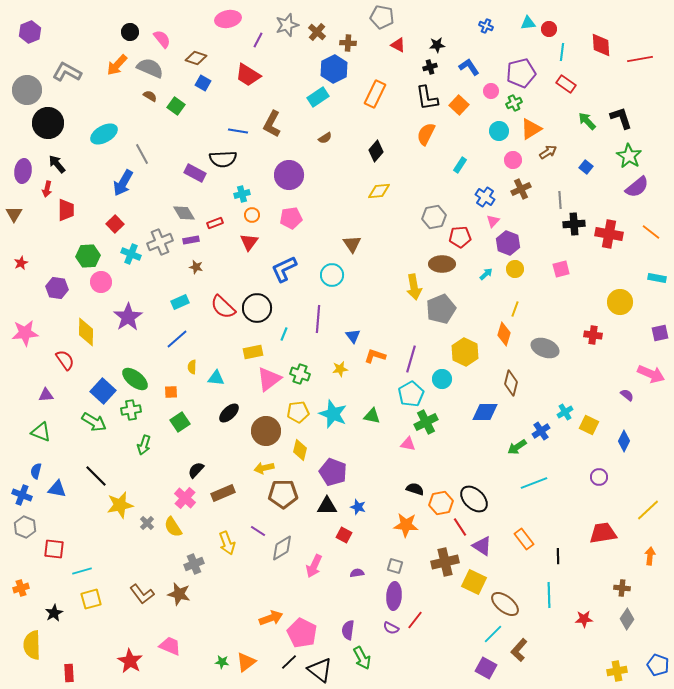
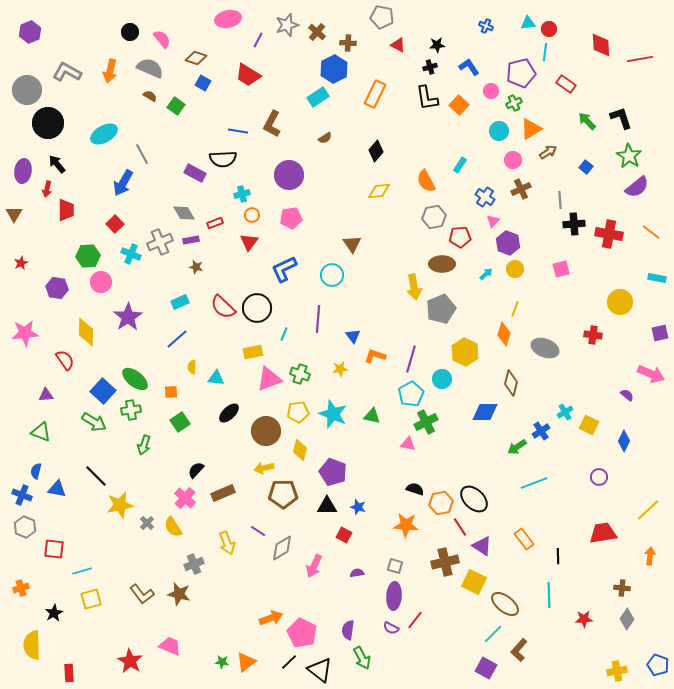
cyan line at (562, 52): moved 17 px left
orange arrow at (117, 65): moved 7 px left, 6 px down; rotated 30 degrees counterclockwise
orange semicircle at (426, 134): moved 47 px down; rotated 55 degrees counterclockwise
pink triangle at (269, 379): rotated 16 degrees clockwise
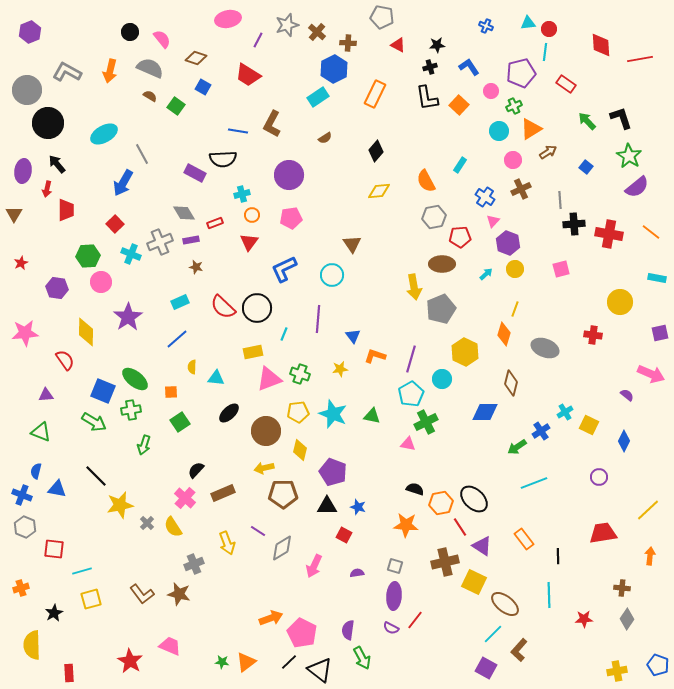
blue square at (203, 83): moved 4 px down
green cross at (514, 103): moved 3 px down
blue square at (103, 391): rotated 20 degrees counterclockwise
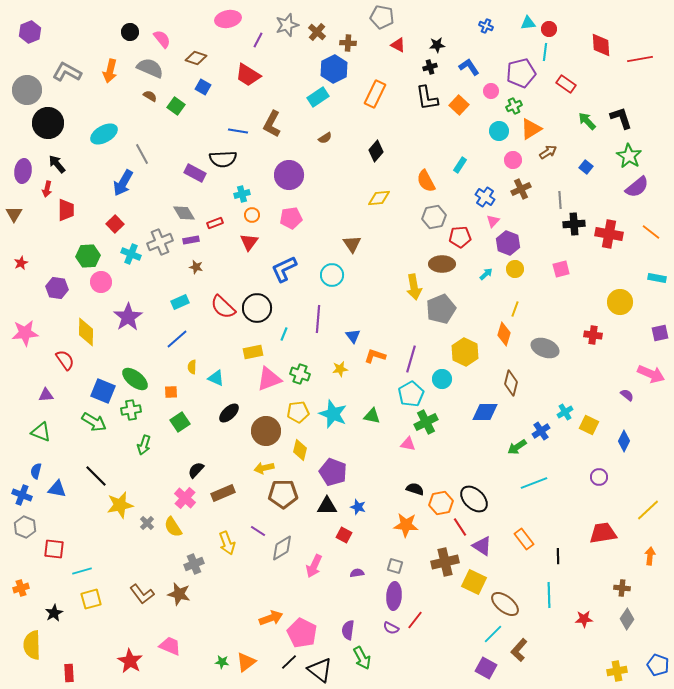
yellow diamond at (379, 191): moved 7 px down
cyan triangle at (216, 378): rotated 18 degrees clockwise
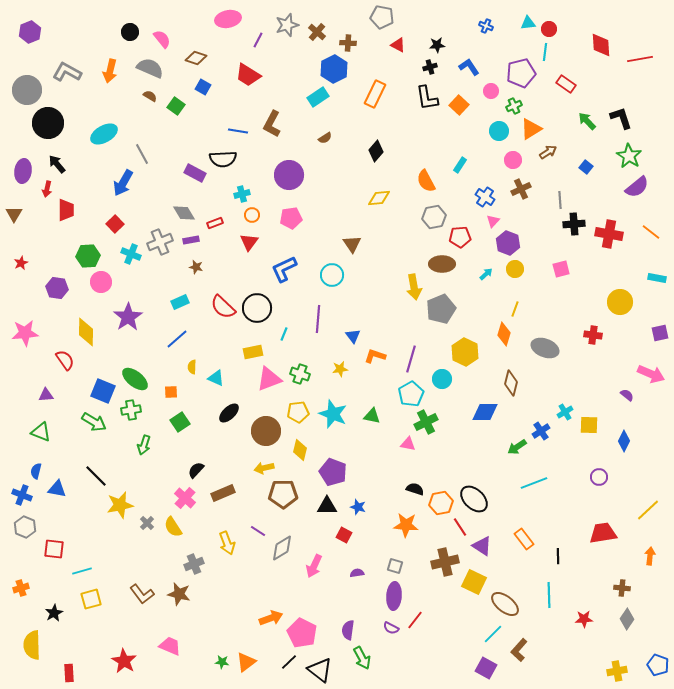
yellow square at (589, 425): rotated 24 degrees counterclockwise
red star at (130, 661): moved 6 px left
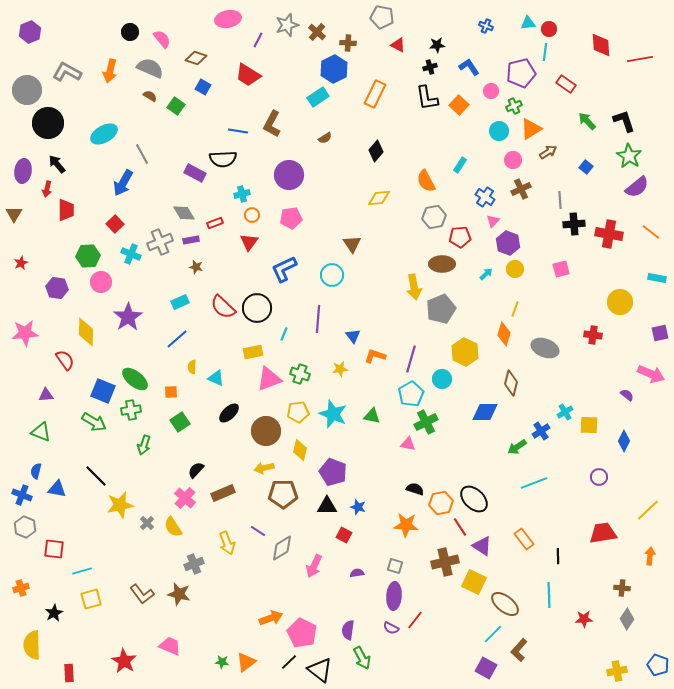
black L-shape at (621, 118): moved 3 px right, 3 px down
